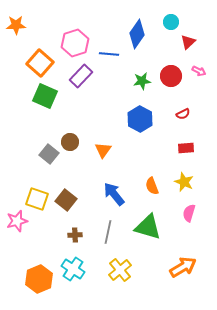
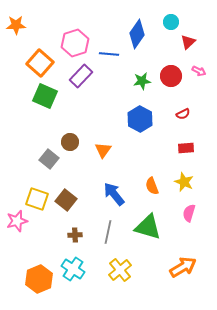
gray square: moved 5 px down
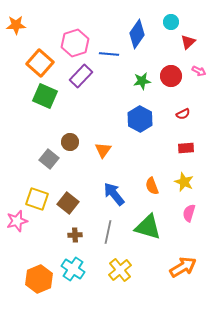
brown square: moved 2 px right, 3 px down
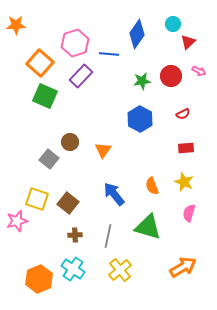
cyan circle: moved 2 px right, 2 px down
gray line: moved 4 px down
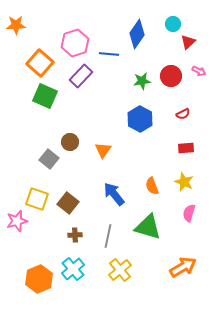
cyan cross: rotated 15 degrees clockwise
